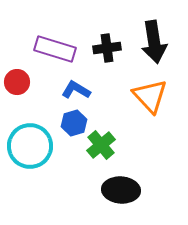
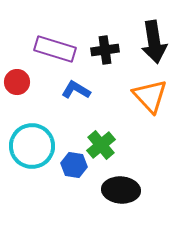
black cross: moved 2 px left, 2 px down
blue hexagon: moved 42 px down; rotated 25 degrees clockwise
cyan circle: moved 2 px right
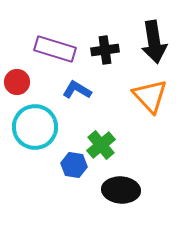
blue L-shape: moved 1 px right
cyan circle: moved 3 px right, 19 px up
